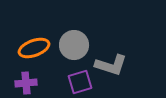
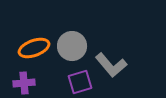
gray circle: moved 2 px left, 1 px down
gray L-shape: rotated 32 degrees clockwise
purple cross: moved 2 px left
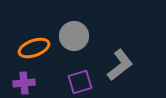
gray circle: moved 2 px right, 10 px up
gray L-shape: moved 9 px right; rotated 88 degrees counterclockwise
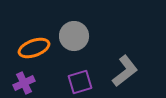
gray L-shape: moved 5 px right, 6 px down
purple cross: rotated 20 degrees counterclockwise
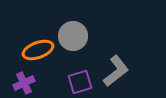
gray circle: moved 1 px left
orange ellipse: moved 4 px right, 2 px down
gray L-shape: moved 9 px left
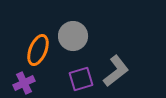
orange ellipse: rotated 48 degrees counterclockwise
purple square: moved 1 px right, 3 px up
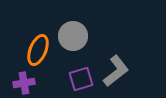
purple cross: rotated 15 degrees clockwise
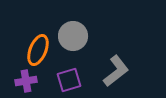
purple square: moved 12 px left, 1 px down
purple cross: moved 2 px right, 2 px up
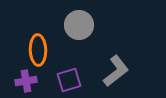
gray circle: moved 6 px right, 11 px up
orange ellipse: rotated 24 degrees counterclockwise
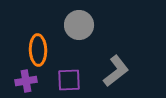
purple square: rotated 15 degrees clockwise
